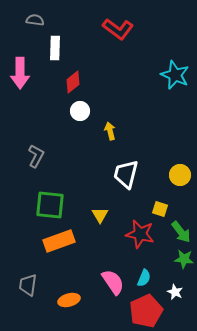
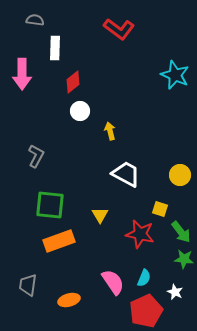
red L-shape: moved 1 px right
pink arrow: moved 2 px right, 1 px down
white trapezoid: rotated 104 degrees clockwise
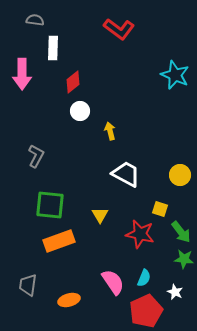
white rectangle: moved 2 px left
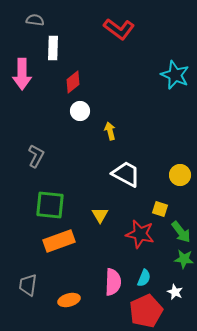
pink semicircle: rotated 36 degrees clockwise
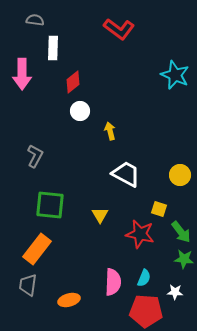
gray L-shape: moved 1 px left
yellow square: moved 1 px left
orange rectangle: moved 22 px left, 8 px down; rotated 32 degrees counterclockwise
white star: rotated 21 degrees counterclockwise
red pentagon: rotated 28 degrees clockwise
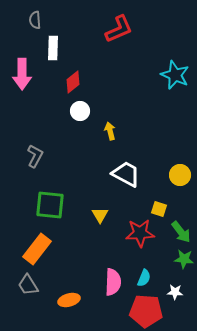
gray semicircle: rotated 102 degrees counterclockwise
red L-shape: rotated 60 degrees counterclockwise
red star: moved 1 px up; rotated 16 degrees counterclockwise
gray trapezoid: rotated 40 degrees counterclockwise
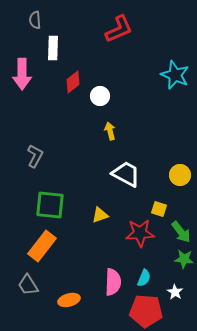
white circle: moved 20 px right, 15 px up
yellow triangle: rotated 42 degrees clockwise
orange rectangle: moved 5 px right, 3 px up
white star: rotated 28 degrees clockwise
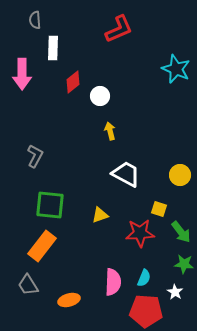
cyan star: moved 1 px right, 6 px up
green star: moved 5 px down
